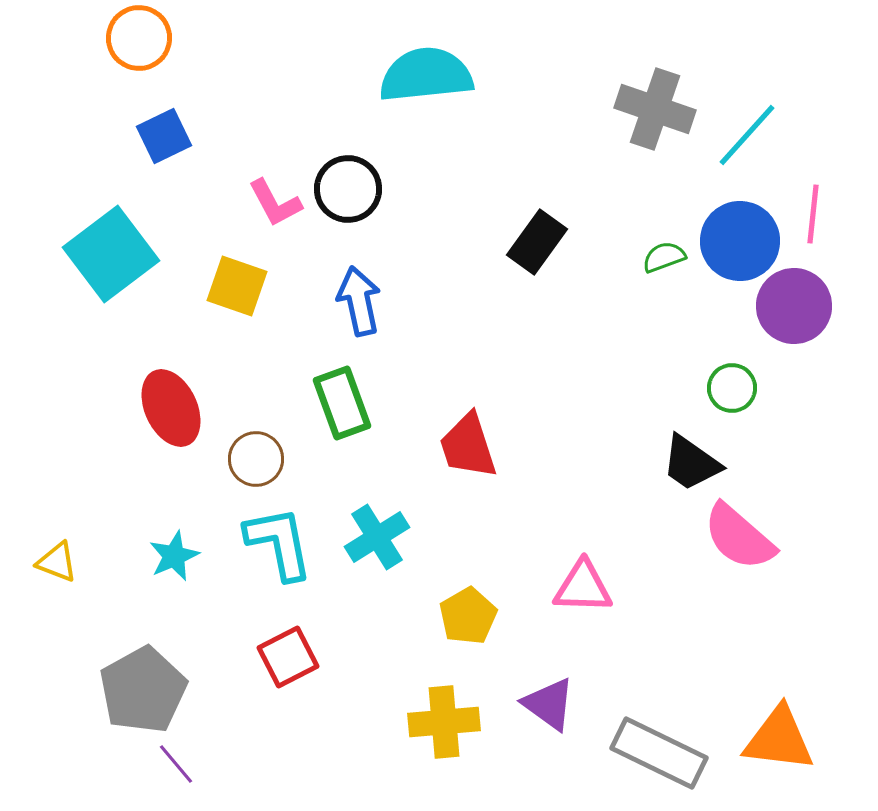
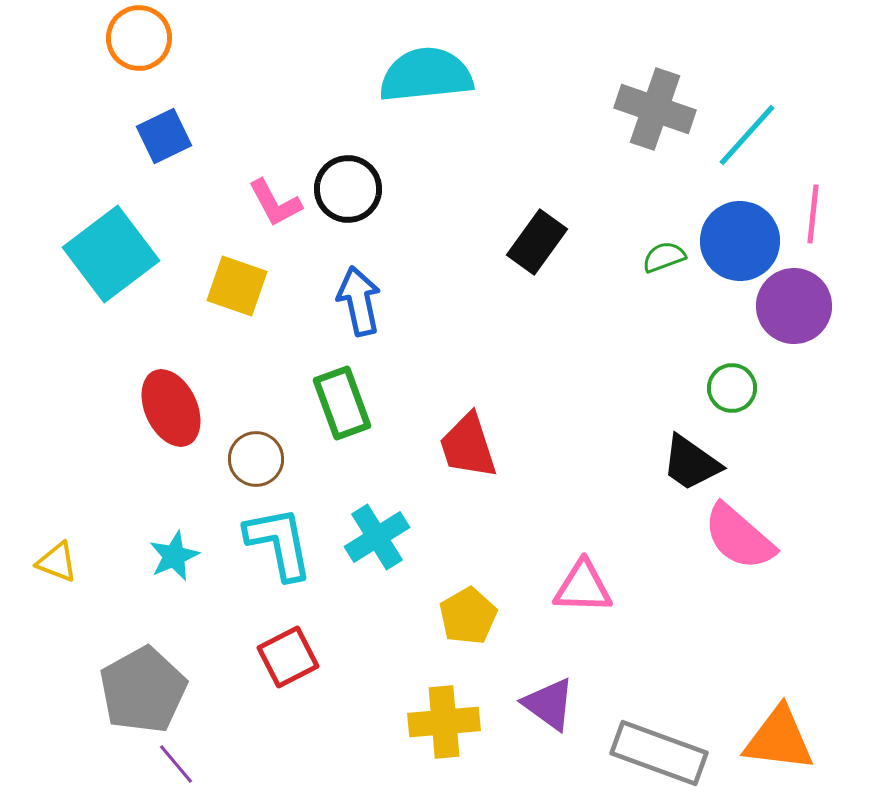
gray rectangle: rotated 6 degrees counterclockwise
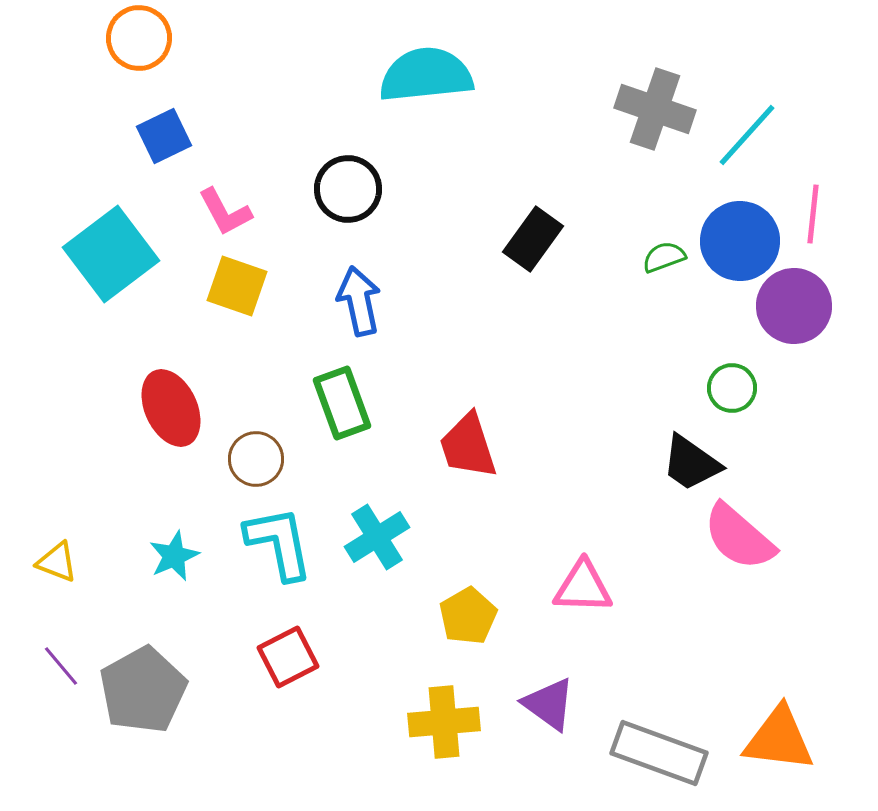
pink L-shape: moved 50 px left, 9 px down
black rectangle: moved 4 px left, 3 px up
purple line: moved 115 px left, 98 px up
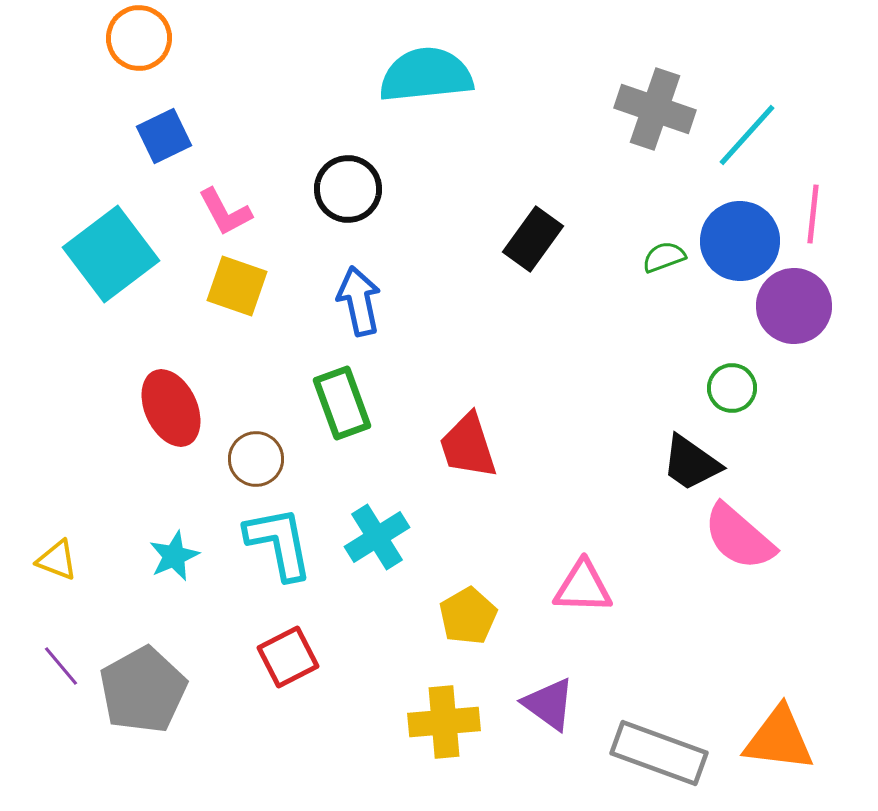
yellow triangle: moved 2 px up
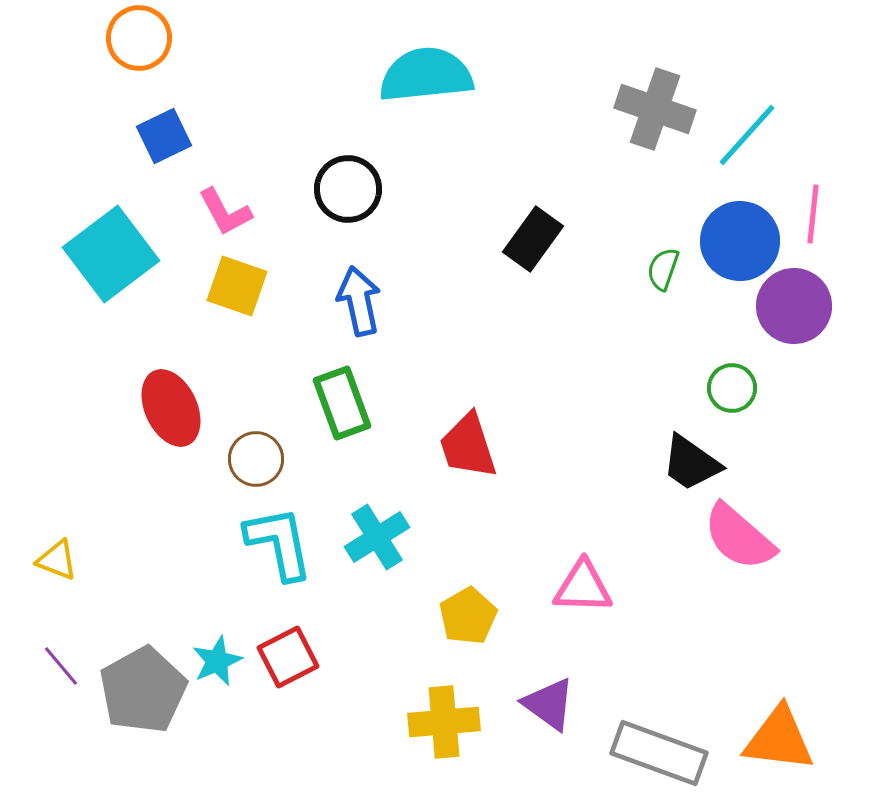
green semicircle: moved 1 px left, 12 px down; rotated 51 degrees counterclockwise
cyan star: moved 43 px right, 105 px down
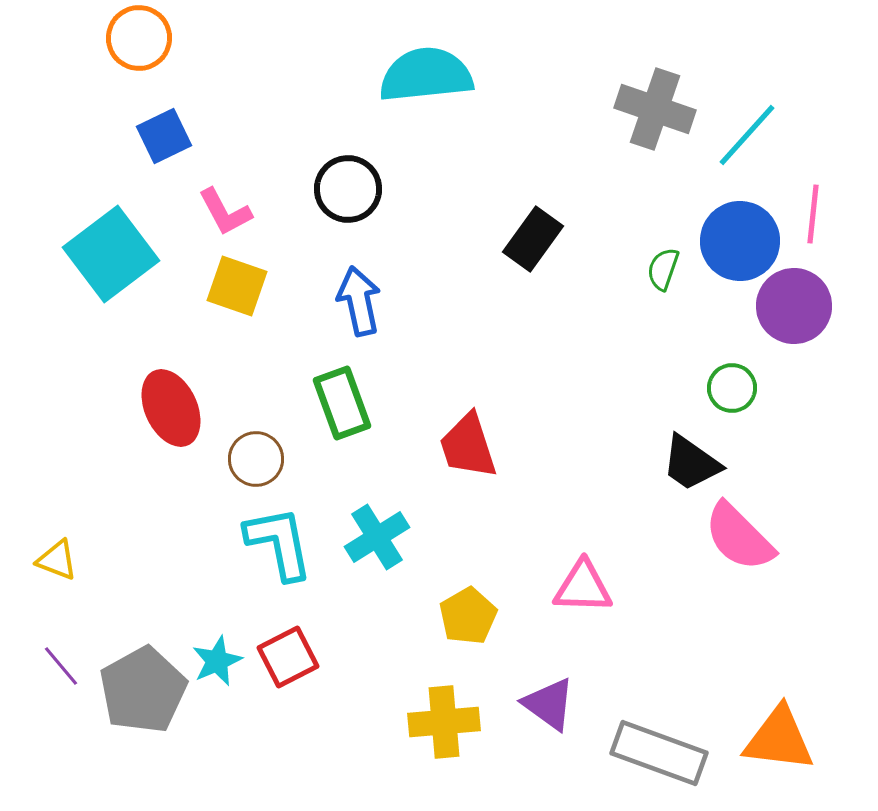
pink semicircle: rotated 4 degrees clockwise
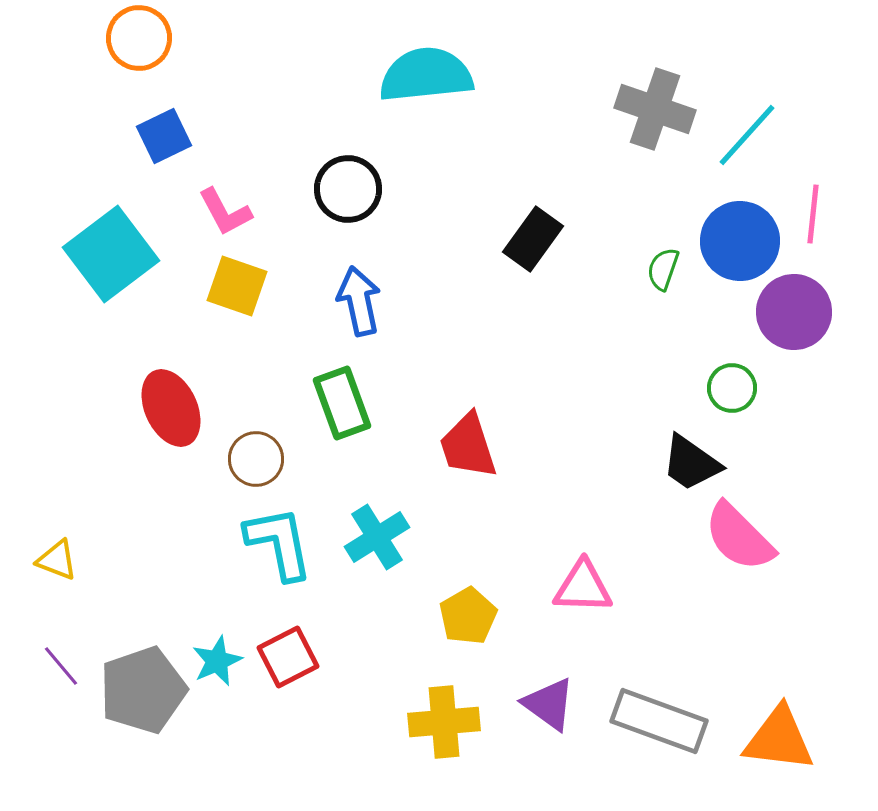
purple circle: moved 6 px down
gray pentagon: rotated 10 degrees clockwise
gray rectangle: moved 32 px up
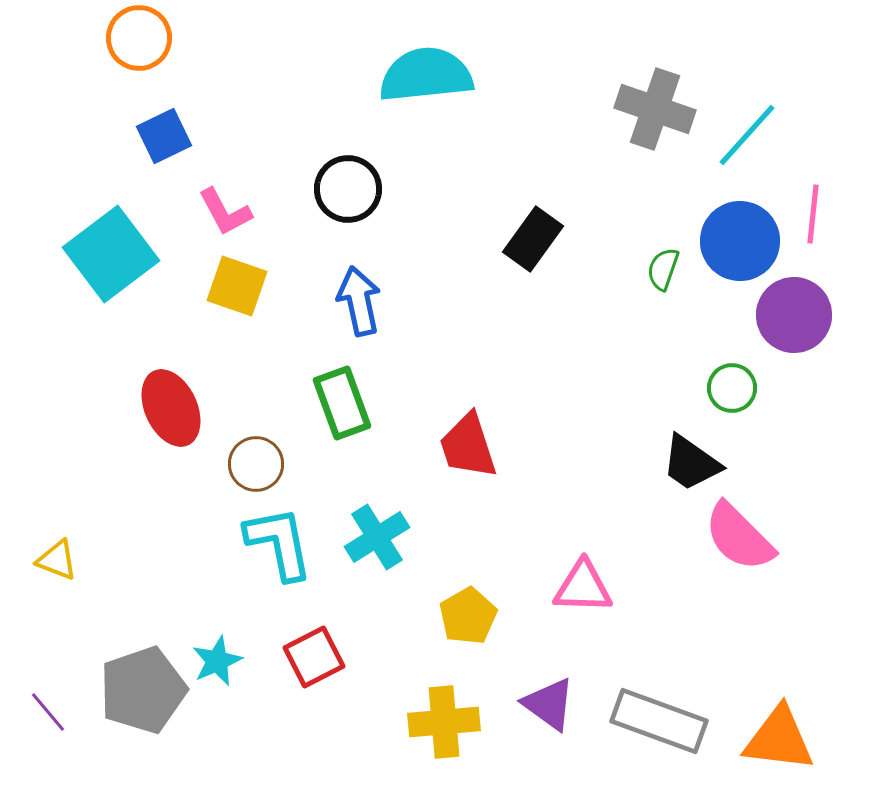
purple circle: moved 3 px down
brown circle: moved 5 px down
red square: moved 26 px right
purple line: moved 13 px left, 46 px down
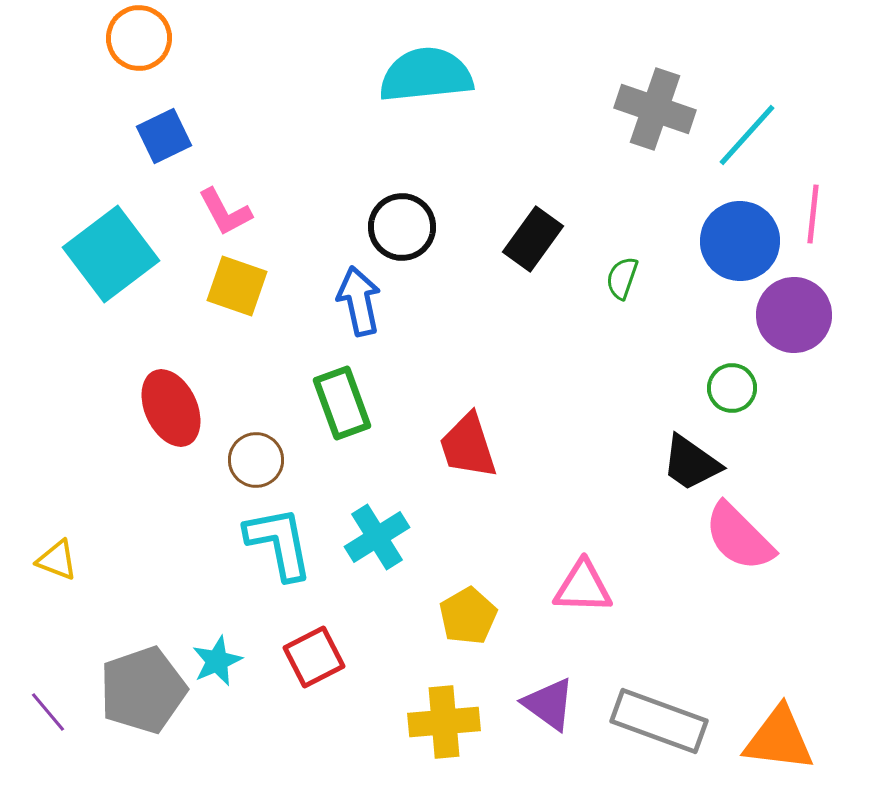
black circle: moved 54 px right, 38 px down
green semicircle: moved 41 px left, 9 px down
brown circle: moved 4 px up
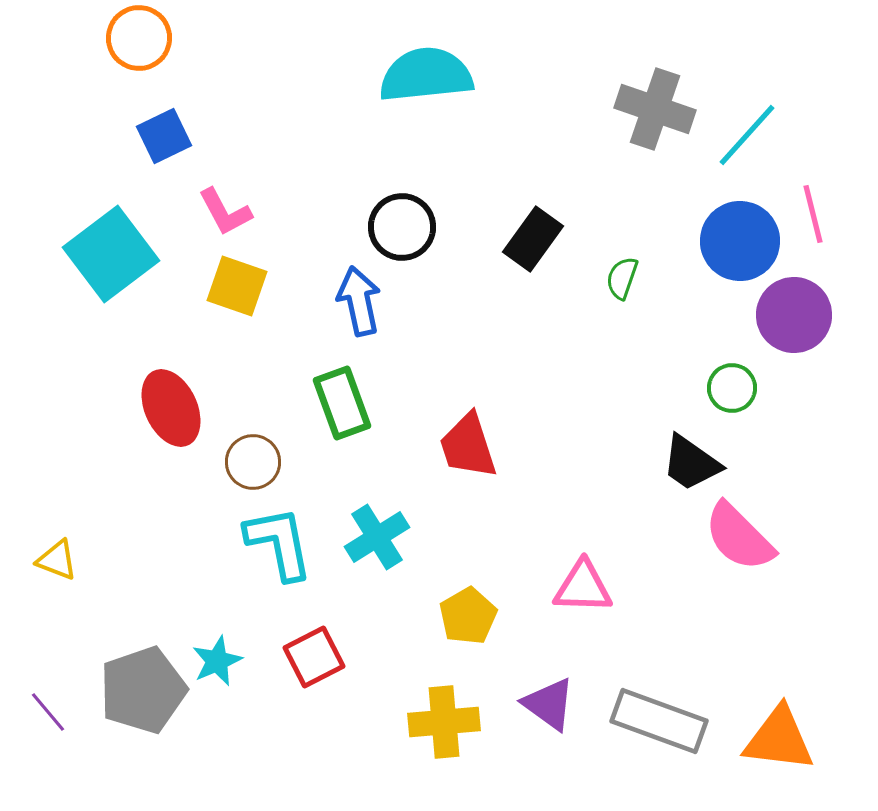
pink line: rotated 20 degrees counterclockwise
brown circle: moved 3 px left, 2 px down
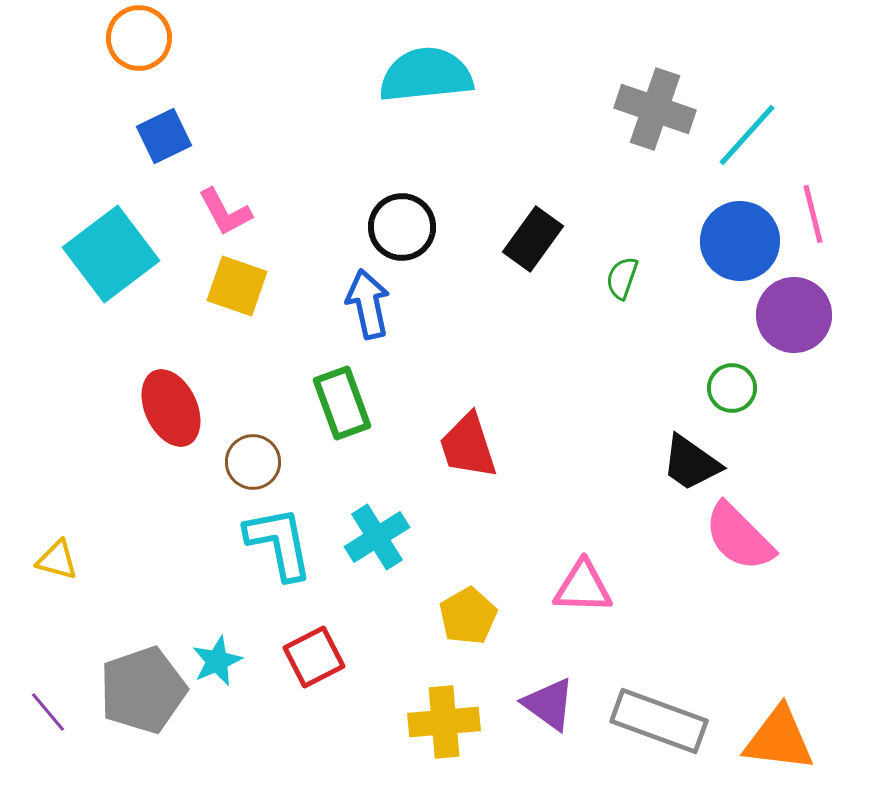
blue arrow: moved 9 px right, 3 px down
yellow triangle: rotated 6 degrees counterclockwise
